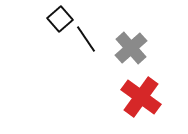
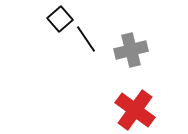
gray cross: moved 2 px down; rotated 28 degrees clockwise
red cross: moved 6 px left, 13 px down
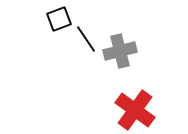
black square: moved 1 px left; rotated 20 degrees clockwise
gray cross: moved 11 px left, 1 px down
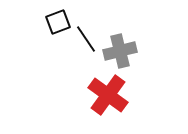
black square: moved 1 px left, 3 px down
red cross: moved 27 px left, 15 px up
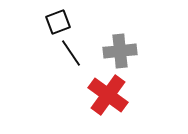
black line: moved 15 px left, 14 px down
gray cross: rotated 8 degrees clockwise
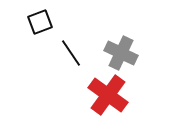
black square: moved 18 px left
gray cross: moved 1 px right, 2 px down; rotated 32 degrees clockwise
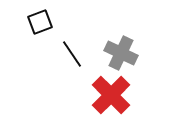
black line: moved 1 px right, 1 px down
red cross: moved 3 px right; rotated 9 degrees clockwise
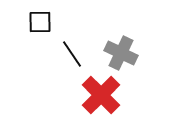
black square: rotated 20 degrees clockwise
red cross: moved 10 px left
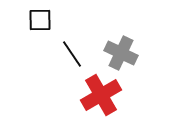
black square: moved 2 px up
red cross: rotated 15 degrees clockwise
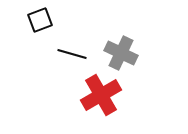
black square: rotated 20 degrees counterclockwise
black line: rotated 40 degrees counterclockwise
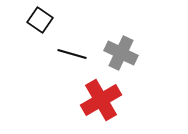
black square: rotated 35 degrees counterclockwise
red cross: moved 5 px down
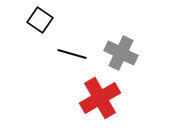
red cross: moved 1 px left, 2 px up
